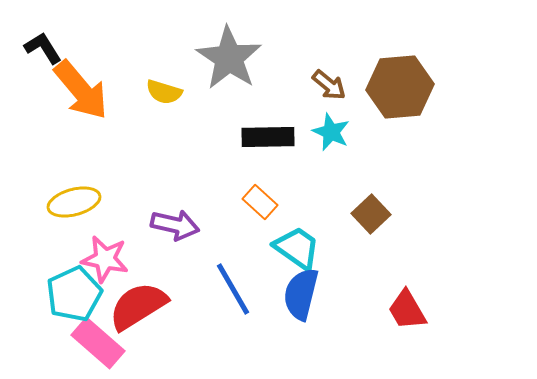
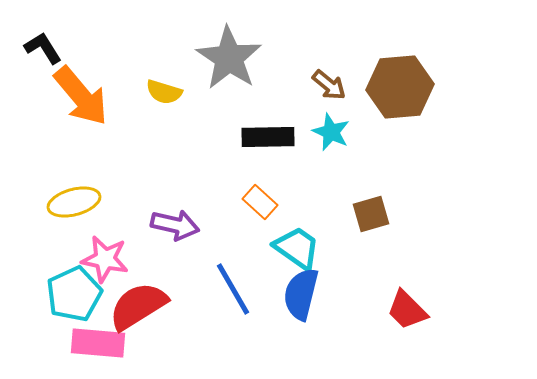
orange arrow: moved 6 px down
brown square: rotated 27 degrees clockwise
red trapezoid: rotated 15 degrees counterclockwise
pink rectangle: rotated 36 degrees counterclockwise
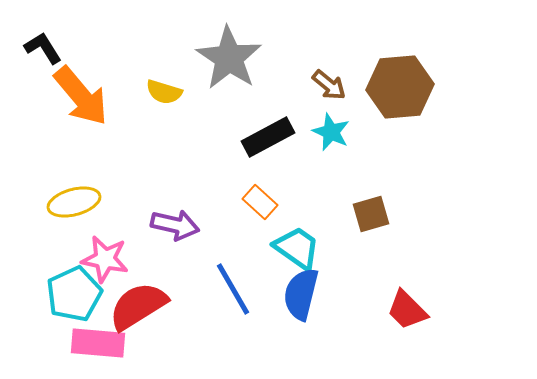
black rectangle: rotated 27 degrees counterclockwise
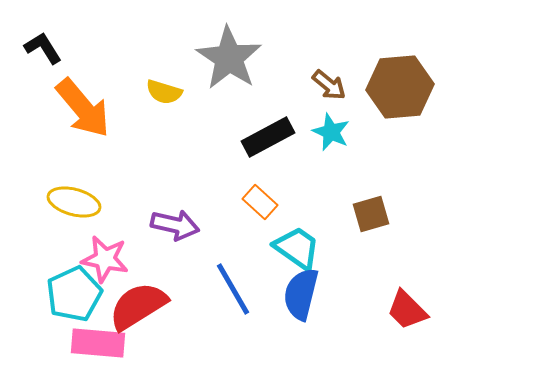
orange arrow: moved 2 px right, 12 px down
yellow ellipse: rotated 30 degrees clockwise
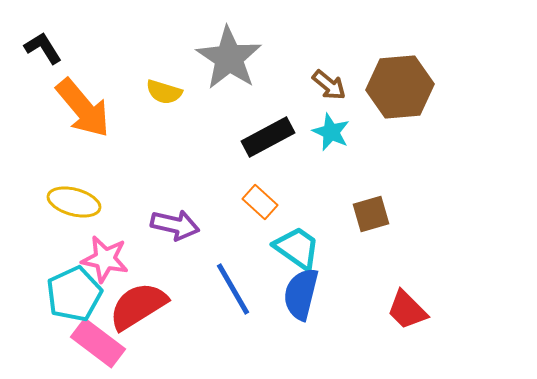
pink rectangle: rotated 32 degrees clockwise
